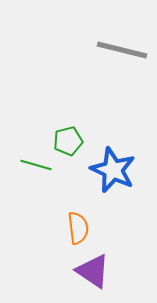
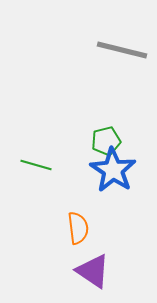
green pentagon: moved 38 px right
blue star: rotated 9 degrees clockwise
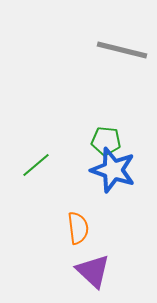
green pentagon: rotated 20 degrees clockwise
green line: rotated 56 degrees counterclockwise
blue star: rotated 15 degrees counterclockwise
purple triangle: rotated 9 degrees clockwise
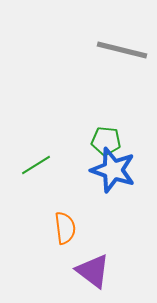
green line: rotated 8 degrees clockwise
orange semicircle: moved 13 px left
purple triangle: rotated 6 degrees counterclockwise
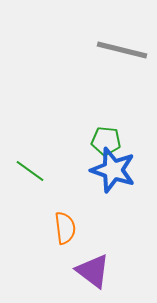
green line: moved 6 px left, 6 px down; rotated 68 degrees clockwise
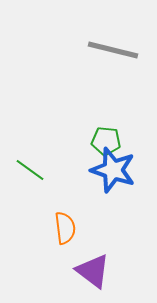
gray line: moved 9 px left
green line: moved 1 px up
